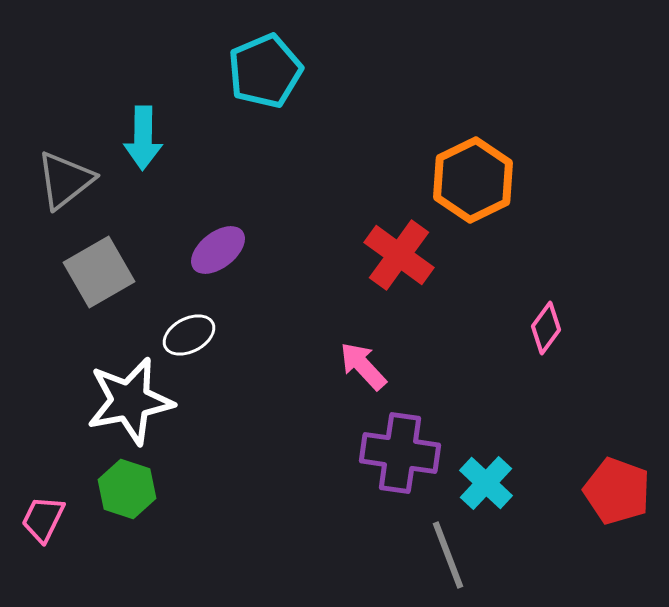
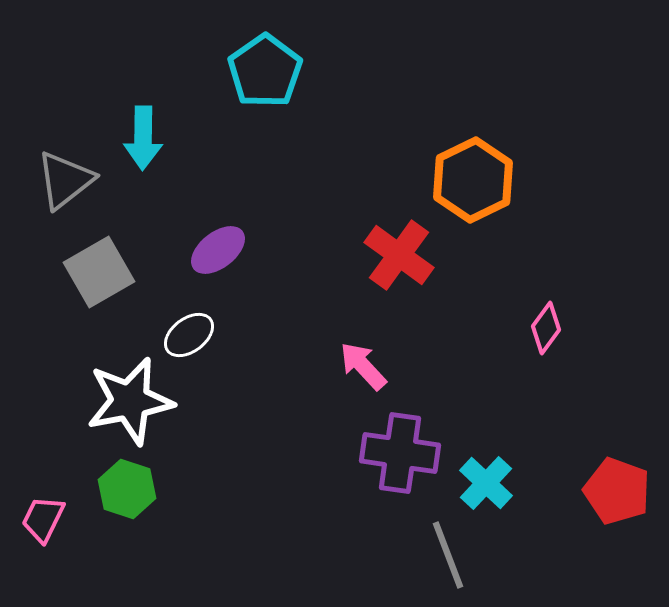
cyan pentagon: rotated 12 degrees counterclockwise
white ellipse: rotated 9 degrees counterclockwise
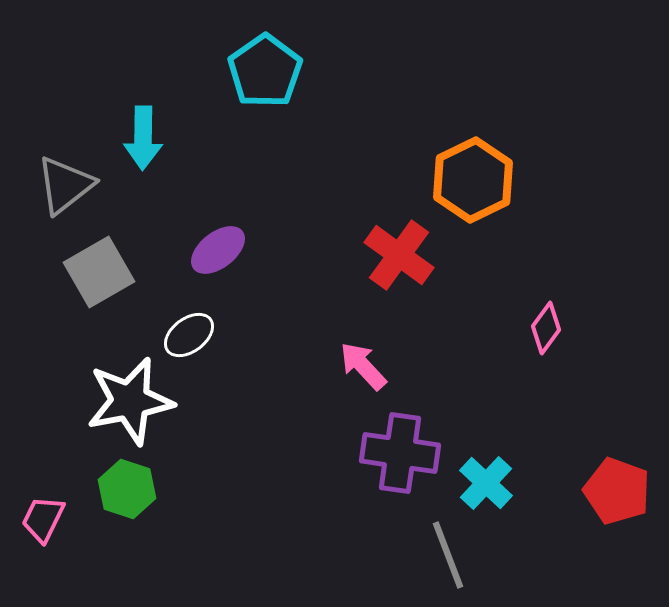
gray triangle: moved 5 px down
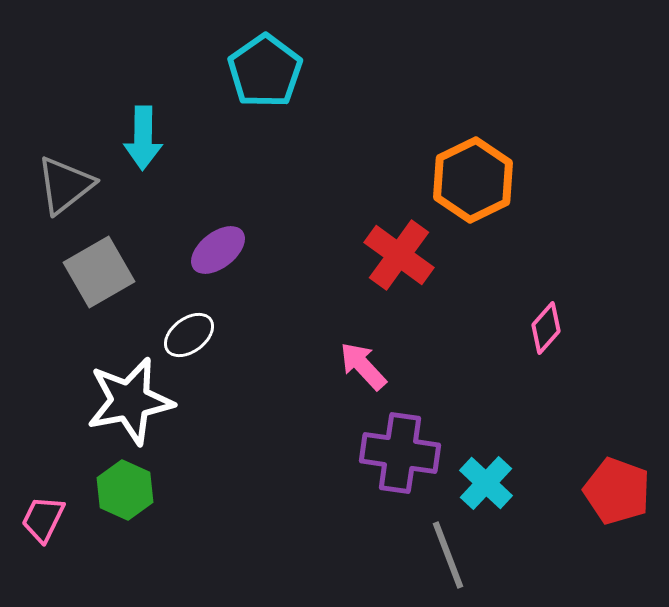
pink diamond: rotated 6 degrees clockwise
green hexagon: moved 2 px left, 1 px down; rotated 6 degrees clockwise
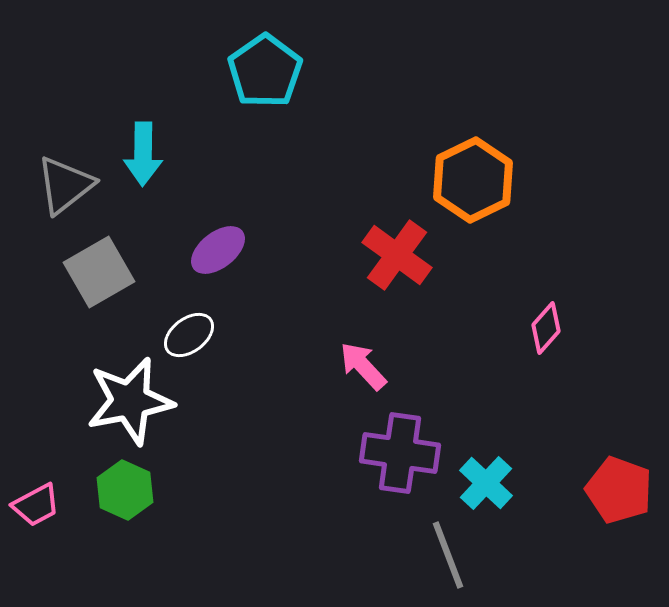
cyan arrow: moved 16 px down
red cross: moved 2 px left
red pentagon: moved 2 px right, 1 px up
pink trapezoid: moved 7 px left, 14 px up; rotated 144 degrees counterclockwise
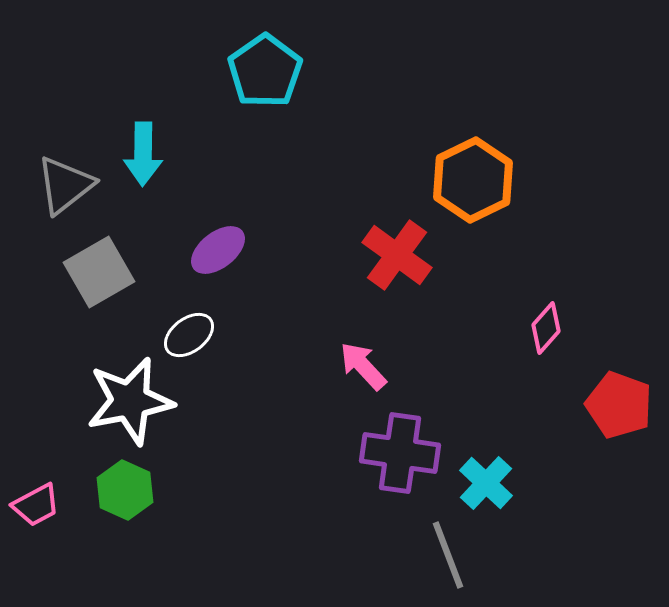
red pentagon: moved 85 px up
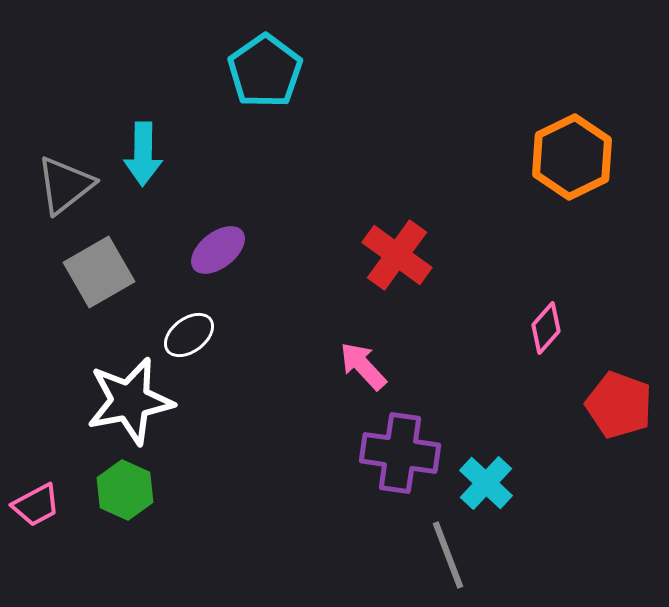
orange hexagon: moved 99 px right, 23 px up
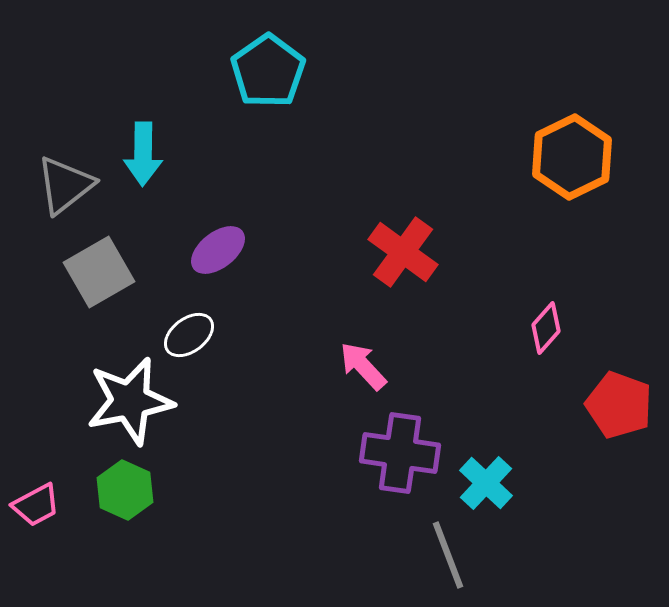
cyan pentagon: moved 3 px right
red cross: moved 6 px right, 3 px up
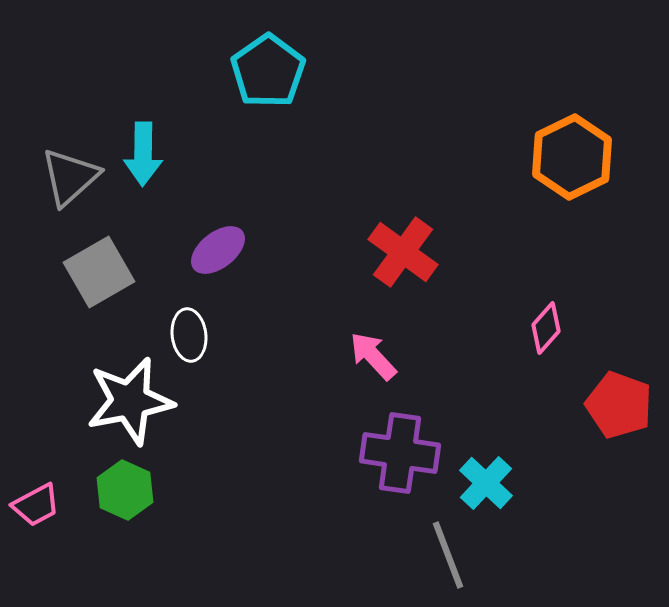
gray triangle: moved 5 px right, 8 px up; rotated 4 degrees counterclockwise
white ellipse: rotated 60 degrees counterclockwise
pink arrow: moved 10 px right, 10 px up
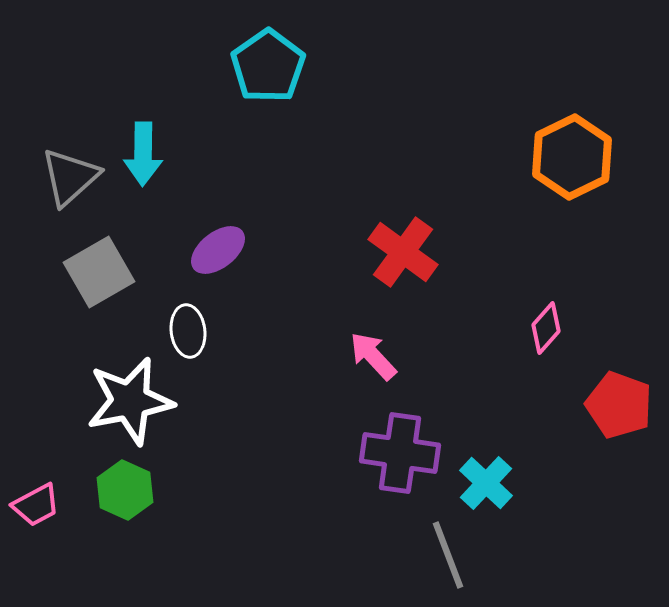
cyan pentagon: moved 5 px up
white ellipse: moved 1 px left, 4 px up
